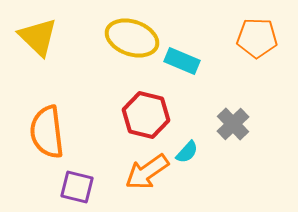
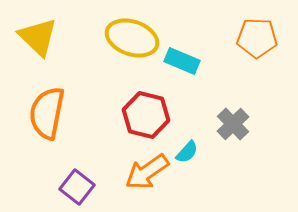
orange semicircle: moved 19 px up; rotated 18 degrees clockwise
purple square: rotated 24 degrees clockwise
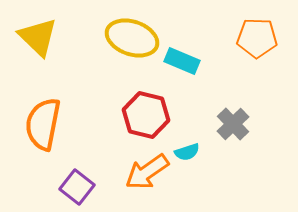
orange semicircle: moved 4 px left, 11 px down
cyan semicircle: rotated 30 degrees clockwise
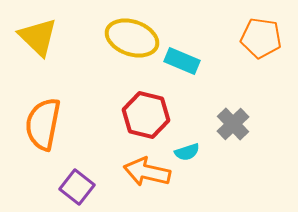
orange pentagon: moved 4 px right; rotated 6 degrees clockwise
orange arrow: rotated 48 degrees clockwise
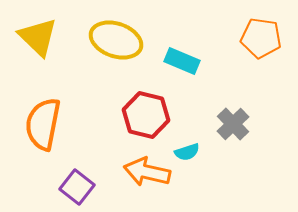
yellow ellipse: moved 16 px left, 2 px down
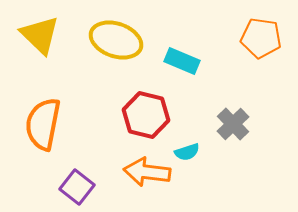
yellow triangle: moved 2 px right, 2 px up
orange arrow: rotated 6 degrees counterclockwise
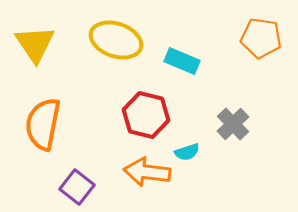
yellow triangle: moved 5 px left, 9 px down; rotated 12 degrees clockwise
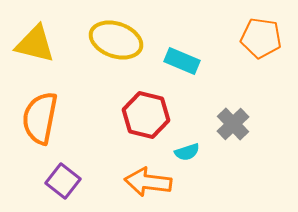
yellow triangle: rotated 42 degrees counterclockwise
orange semicircle: moved 3 px left, 6 px up
orange arrow: moved 1 px right, 10 px down
purple square: moved 14 px left, 6 px up
